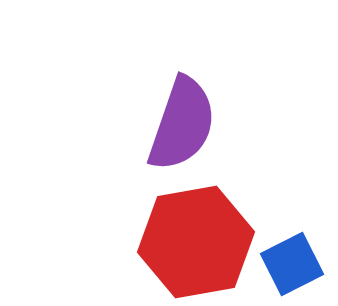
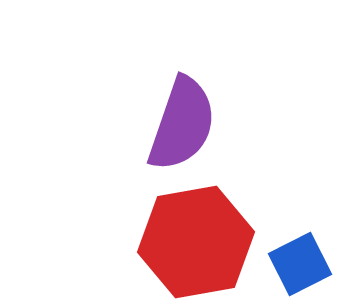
blue square: moved 8 px right
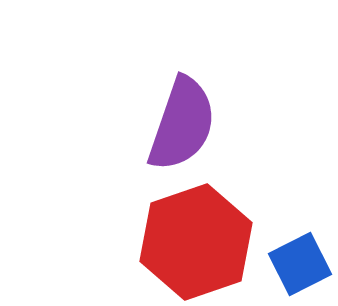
red hexagon: rotated 9 degrees counterclockwise
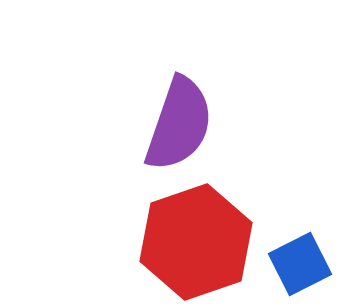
purple semicircle: moved 3 px left
